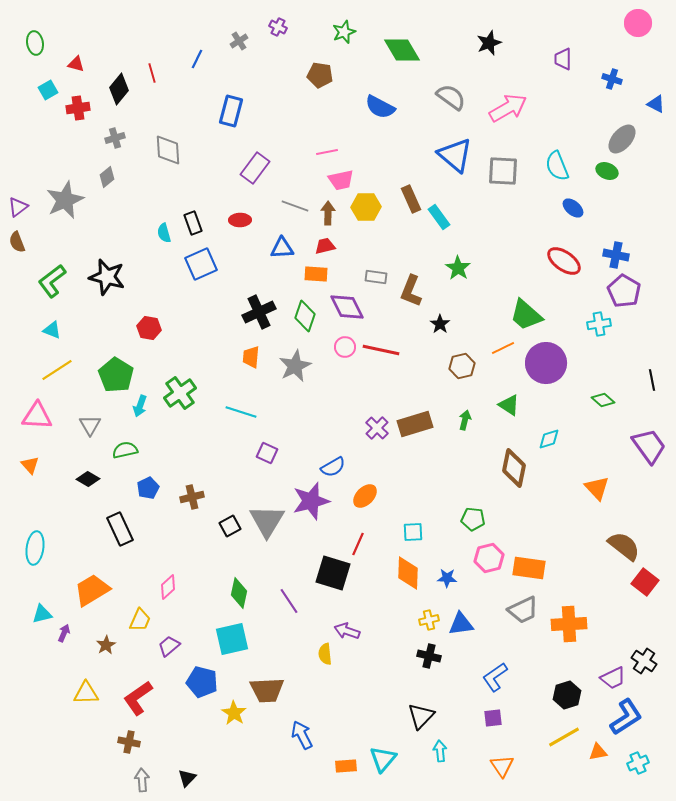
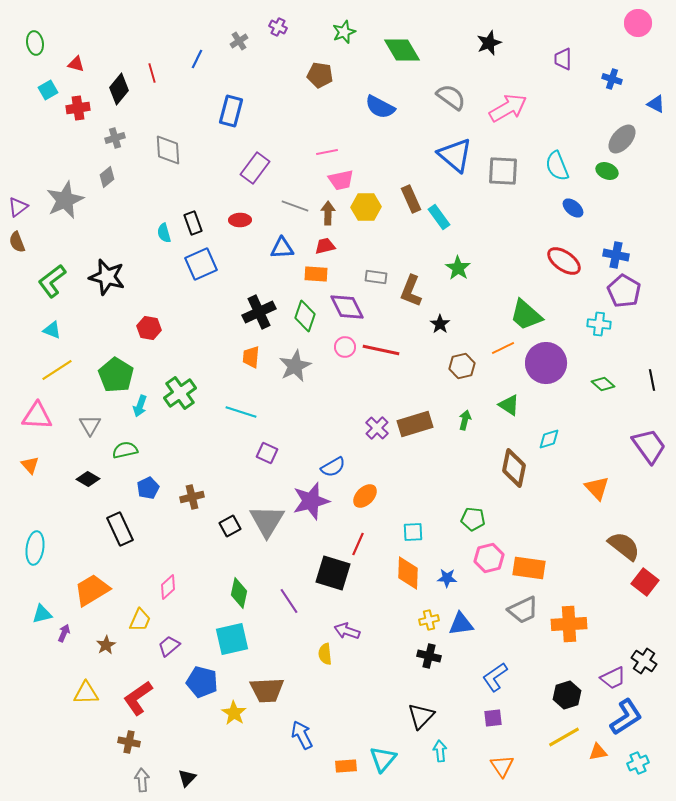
cyan cross at (599, 324): rotated 15 degrees clockwise
green diamond at (603, 400): moved 16 px up
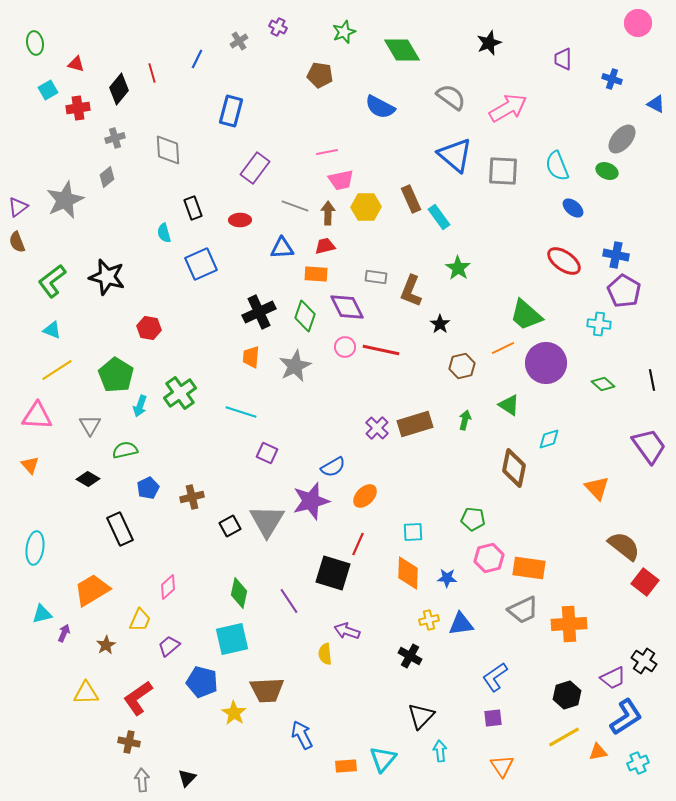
black rectangle at (193, 223): moved 15 px up
black cross at (429, 656): moved 19 px left; rotated 15 degrees clockwise
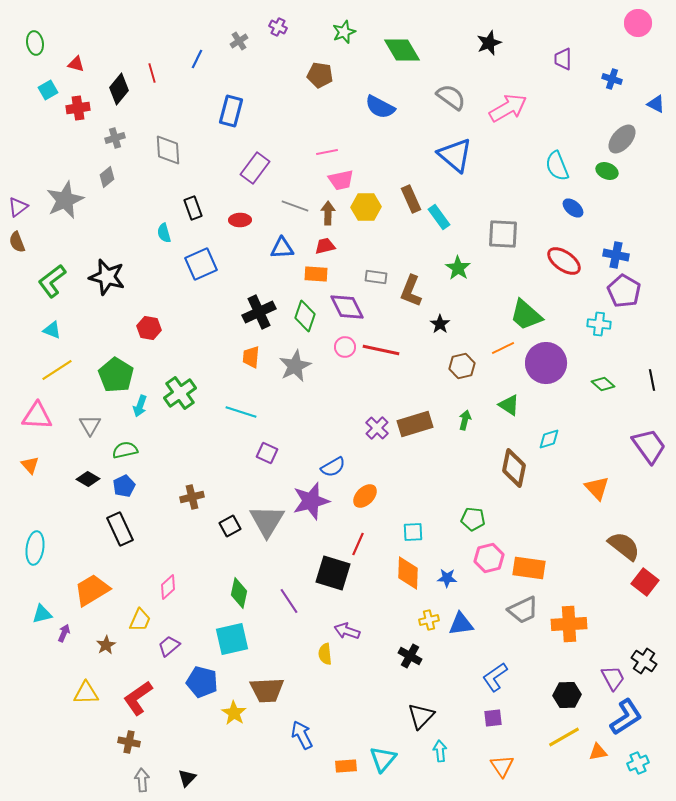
gray square at (503, 171): moved 63 px down
blue pentagon at (148, 488): moved 24 px left, 2 px up
purple trapezoid at (613, 678): rotated 92 degrees counterclockwise
black hexagon at (567, 695): rotated 16 degrees clockwise
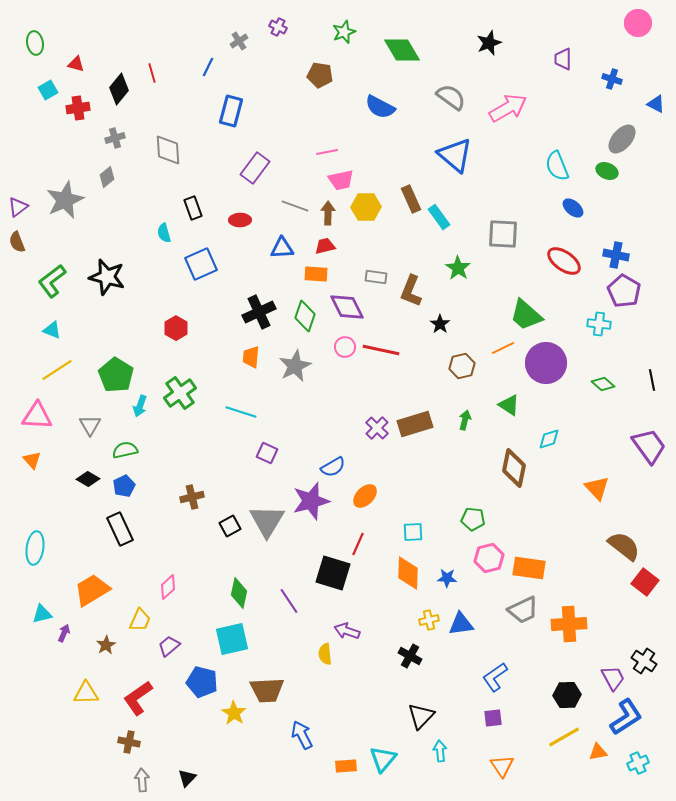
blue line at (197, 59): moved 11 px right, 8 px down
red hexagon at (149, 328): moved 27 px right; rotated 20 degrees clockwise
orange triangle at (30, 465): moved 2 px right, 5 px up
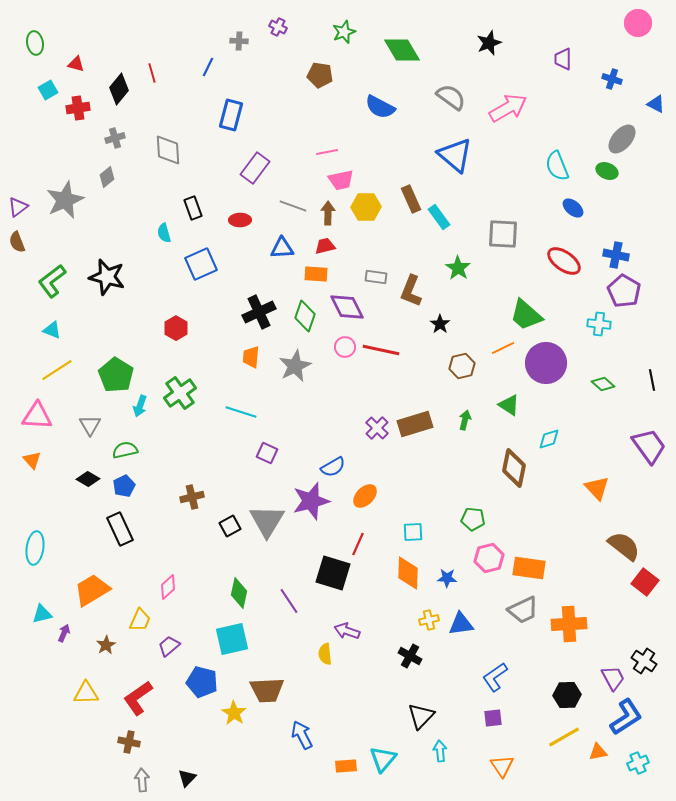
gray cross at (239, 41): rotated 36 degrees clockwise
blue rectangle at (231, 111): moved 4 px down
gray line at (295, 206): moved 2 px left
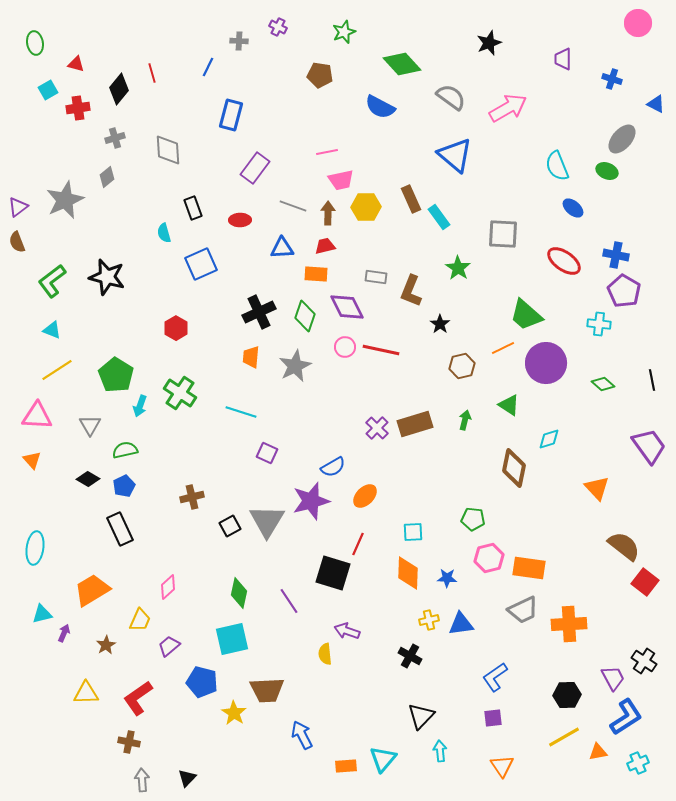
green diamond at (402, 50): moved 14 px down; rotated 12 degrees counterclockwise
green cross at (180, 393): rotated 20 degrees counterclockwise
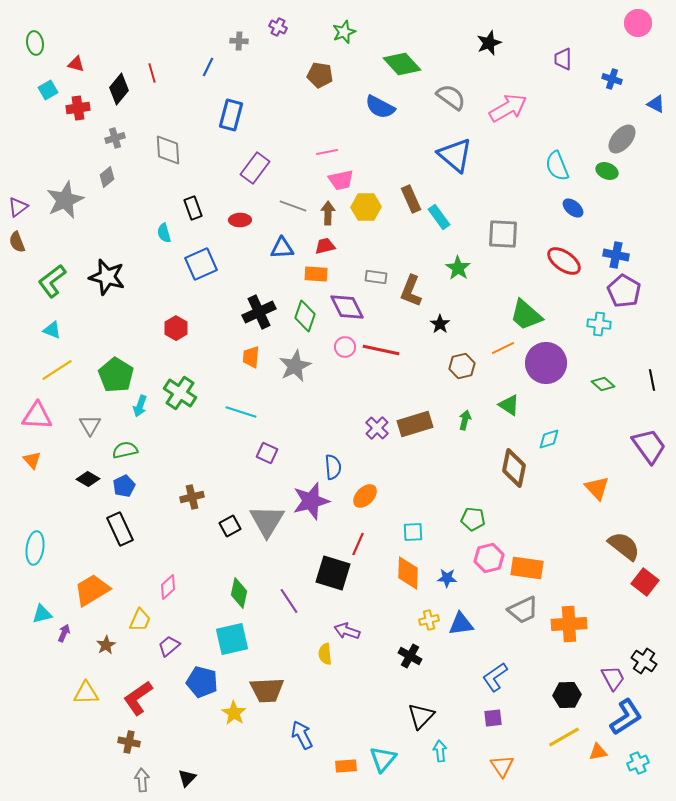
blue semicircle at (333, 467): rotated 65 degrees counterclockwise
orange rectangle at (529, 568): moved 2 px left
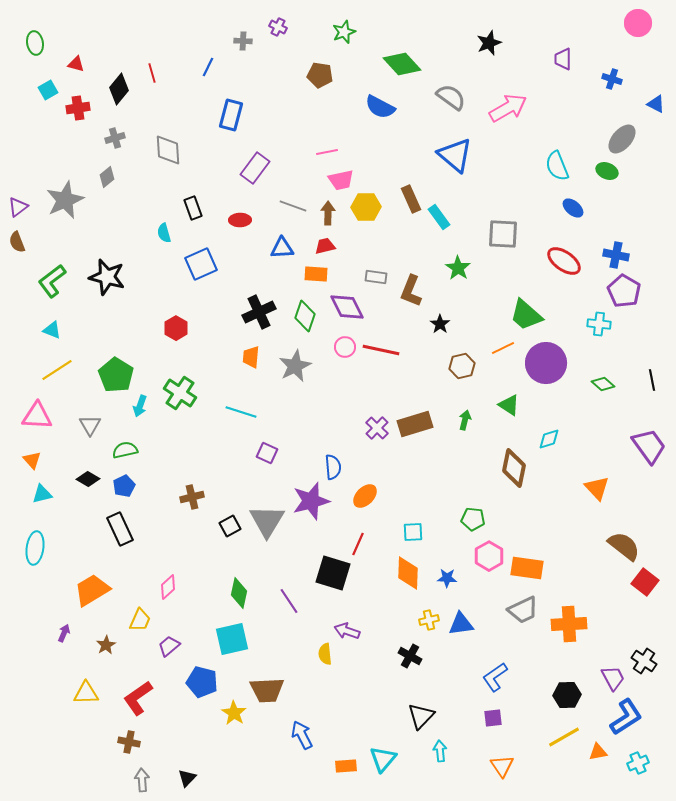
gray cross at (239, 41): moved 4 px right
pink hexagon at (489, 558): moved 2 px up; rotated 16 degrees counterclockwise
cyan triangle at (42, 614): moved 120 px up
